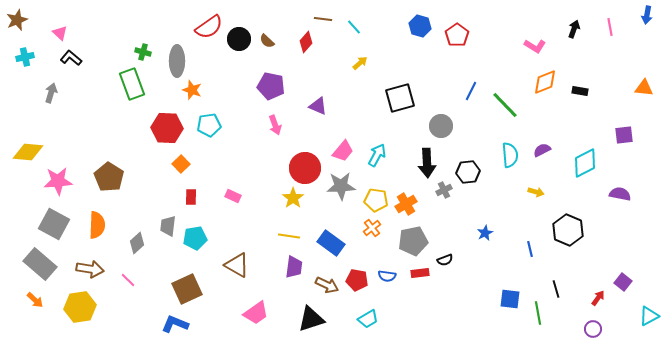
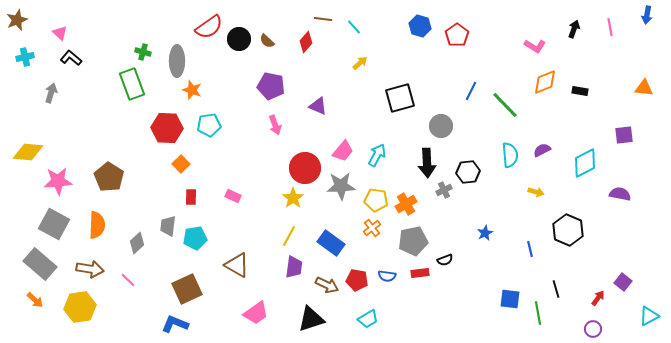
yellow line at (289, 236): rotated 70 degrees counterclockwise
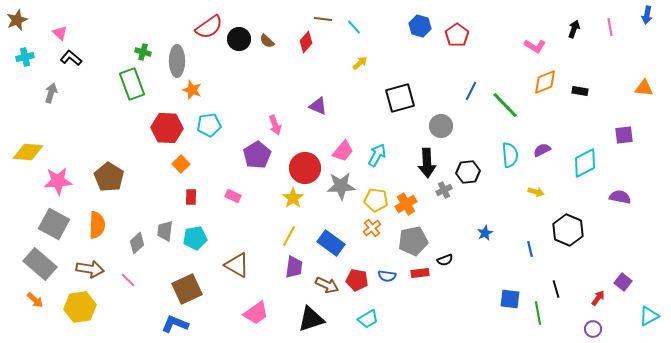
purple pentagon at (271, 86): moved 14 px left, 69 px down; rotated 28 degrees clockwise
purple semicircle at (620, 194): moved 3 px down
gray trapezoid at (168, 226): moved 3 px left, 5 px down
